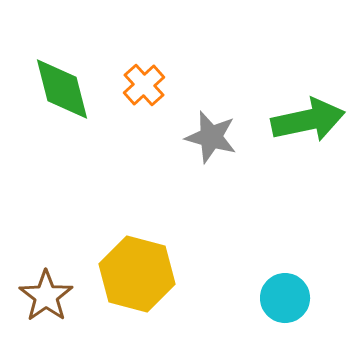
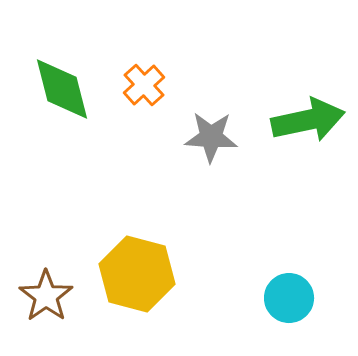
gray star: rotated 12 degrees counterclockwise
cyan circle: moved 4 px right
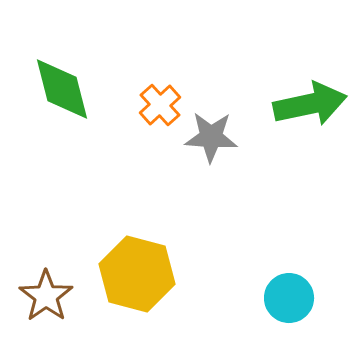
orange cross: moved 16 px right, 20 px down
green arrow: moved 2 px right, 16 px up
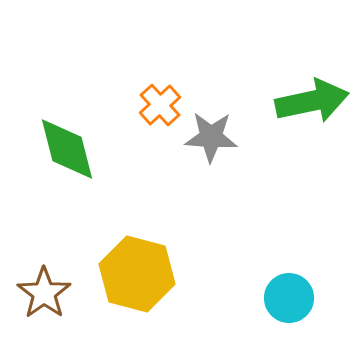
green diamond: moved 5 px right, 60 px down
green arrow: moved 2 px right, 3 px up
brown star: moved 2 px left, 3 px up
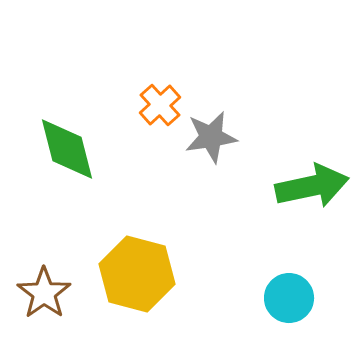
green arrow: moved 85 px down
gray star: rotated 12 degrees counterclockwise
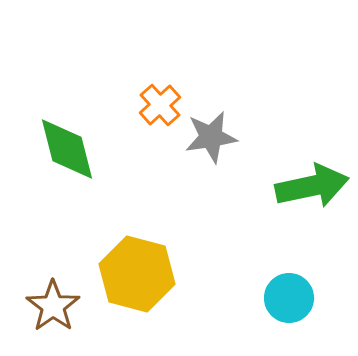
brown star: moved 9 px right, 13 px down
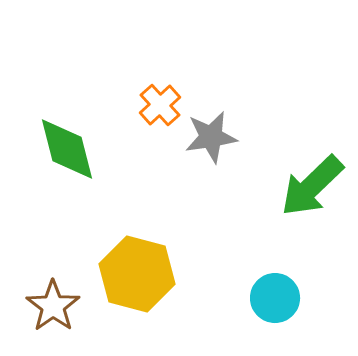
green arrow: rotated 148 degrees clockwise
cyan circle: moved 14 px left
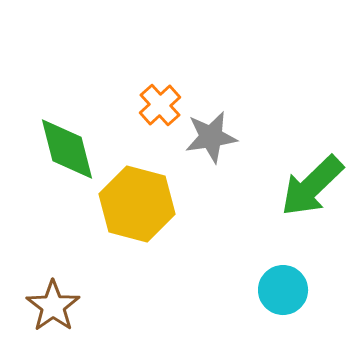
yellow hexagon: moved 70 px up
cyan circle: moved 8 px right, 8 px up
